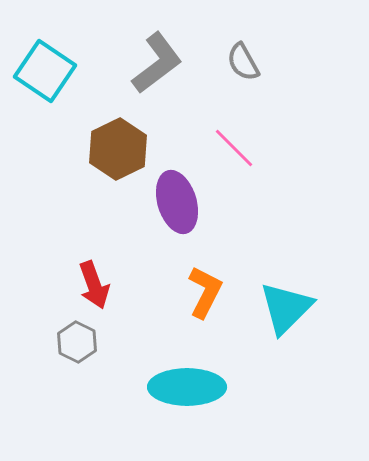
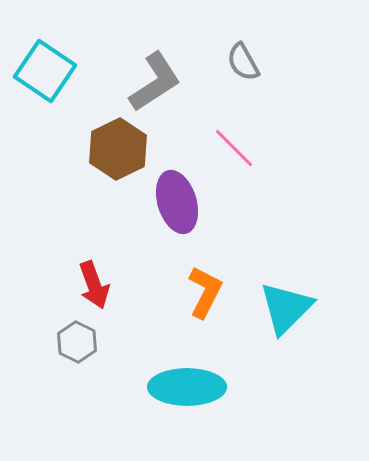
gray L-shape: moved 2 px left, 19 px down; rotated 4 degrees clockwise
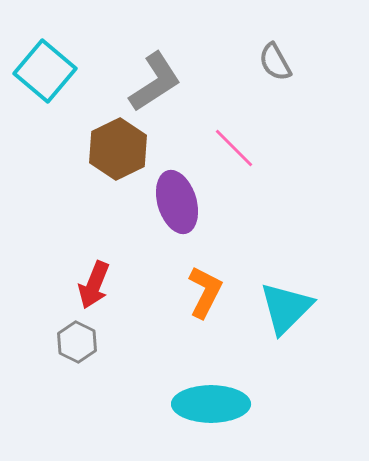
gray semicircle: moved 32 px right
cyan square: rotated 6 degrees clockwise
red arrow: rotated 42 degrees clockwise
cyan ellipse: moved 24 px right, 17 px down
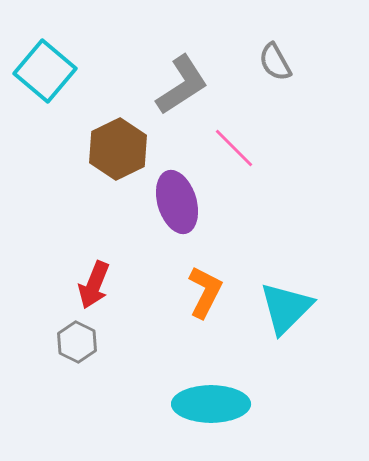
gray L-shape: moved 27 px right, 3 px down
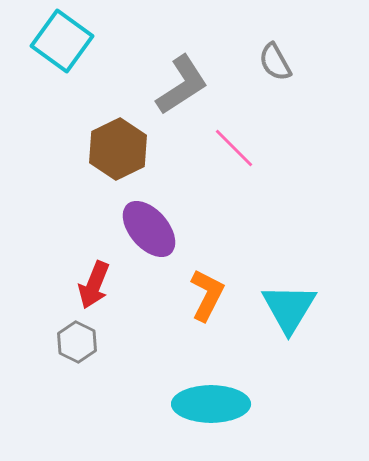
cyan square: moved 17 px right, 30 px up; rotated 4 degrees counterclockwise
purple ellipse: moved 28 px left, 27 px down; rotated 24 degrees counterclockwise
orange L-shape: moved 2 px right, 3 px down
cyan triangle: moved 3 px right; rotated 14 degrees counterclockwise
